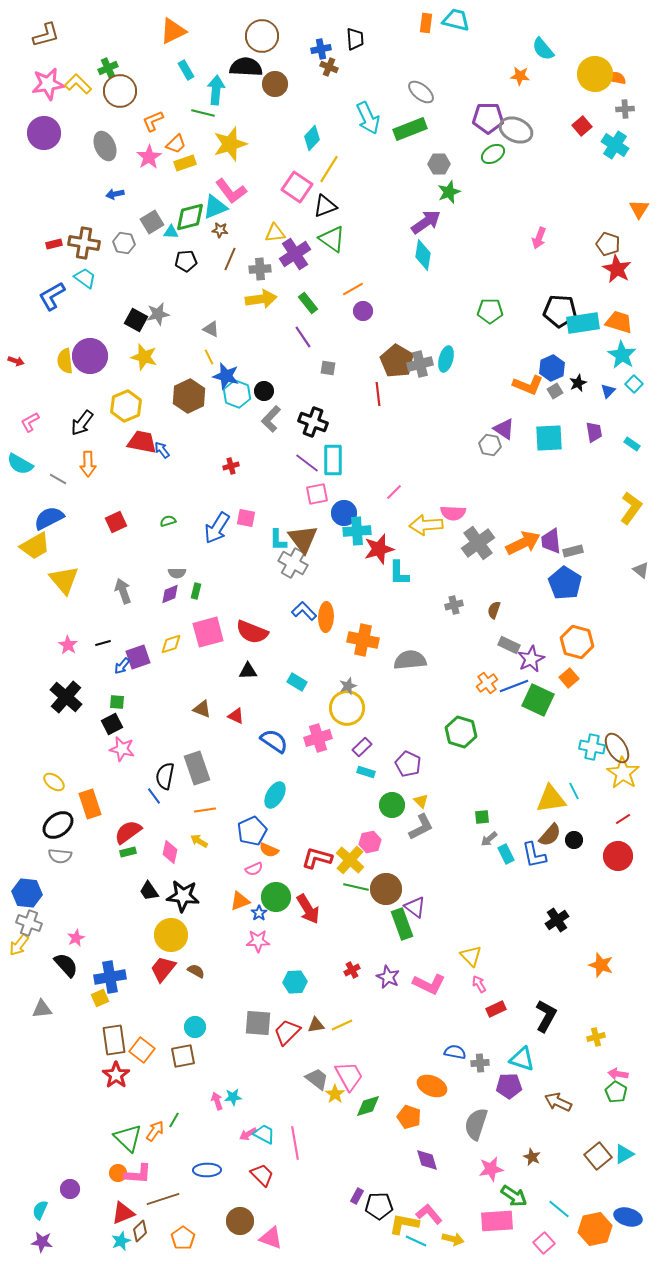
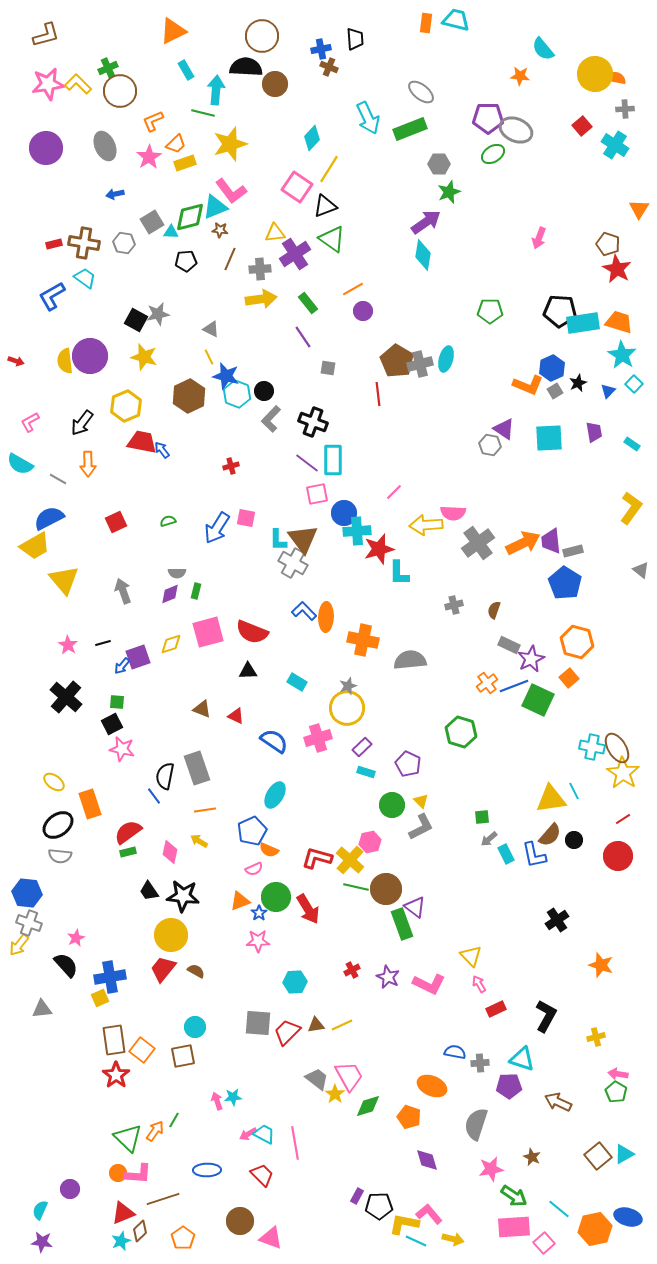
purple circle at (44, 133): moved 2 px right, 15 px down
pink rectangle at (497, 1221): moved 17 px right, 6 px down
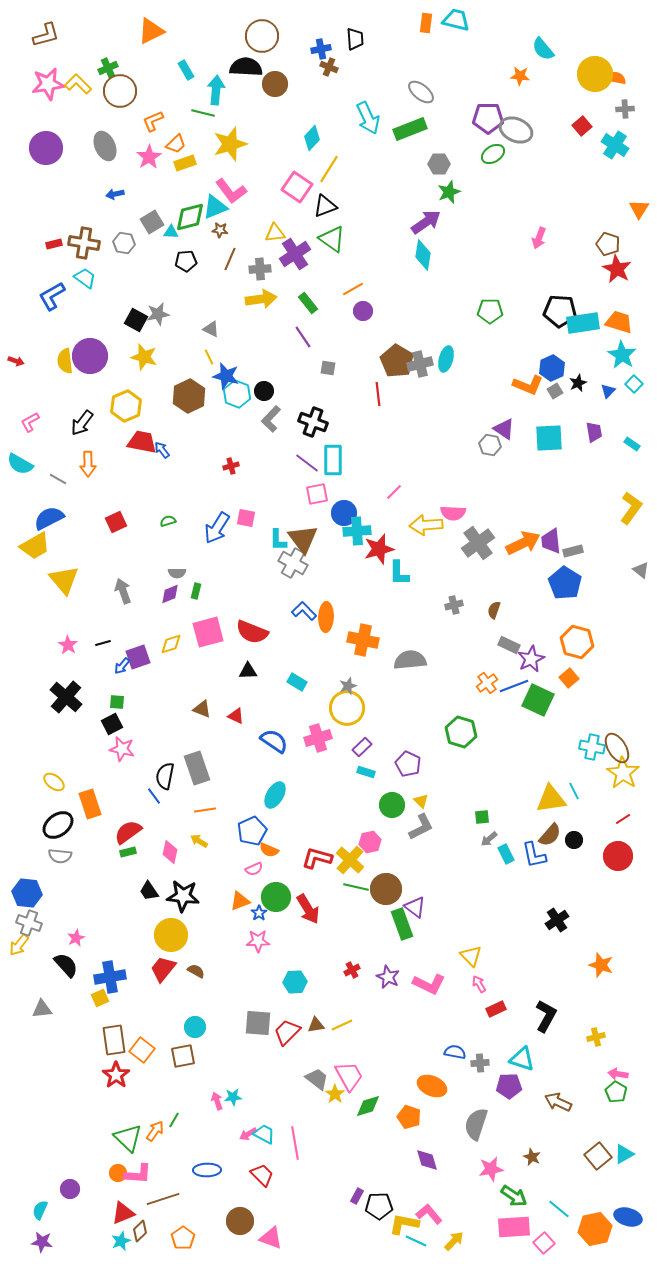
orange triangle at (173, 31): moved 22 px left
yellow arrow at (453, 1239): moved 1 px right, 2 px down; rotated 60 degrees counterclockwise
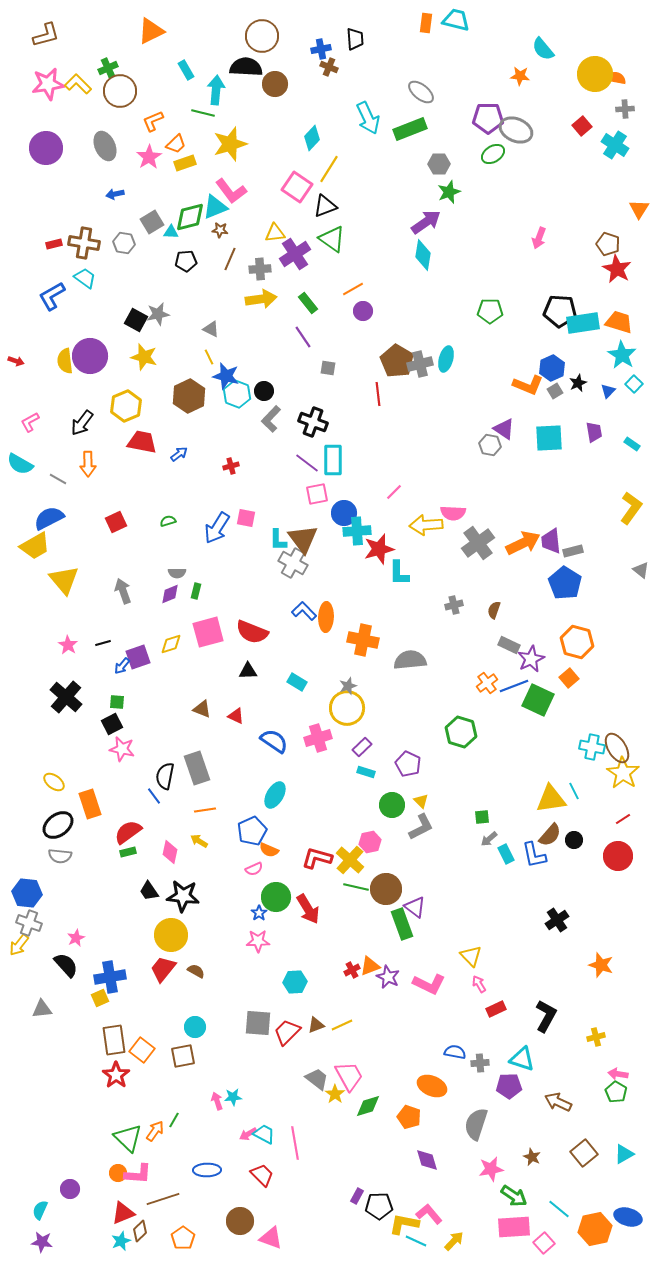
blue arrow at (162, 450): moved 17 px right, 4 px down; rotated 90 degrees clockwise
orange triangle at (240, 901): moved 130 px right, 65 px down
brown triangle at (316, 1025): rotated 12 degrees counterclockwise
brown square at (598, 1156): moved 14 px left, 3 px up
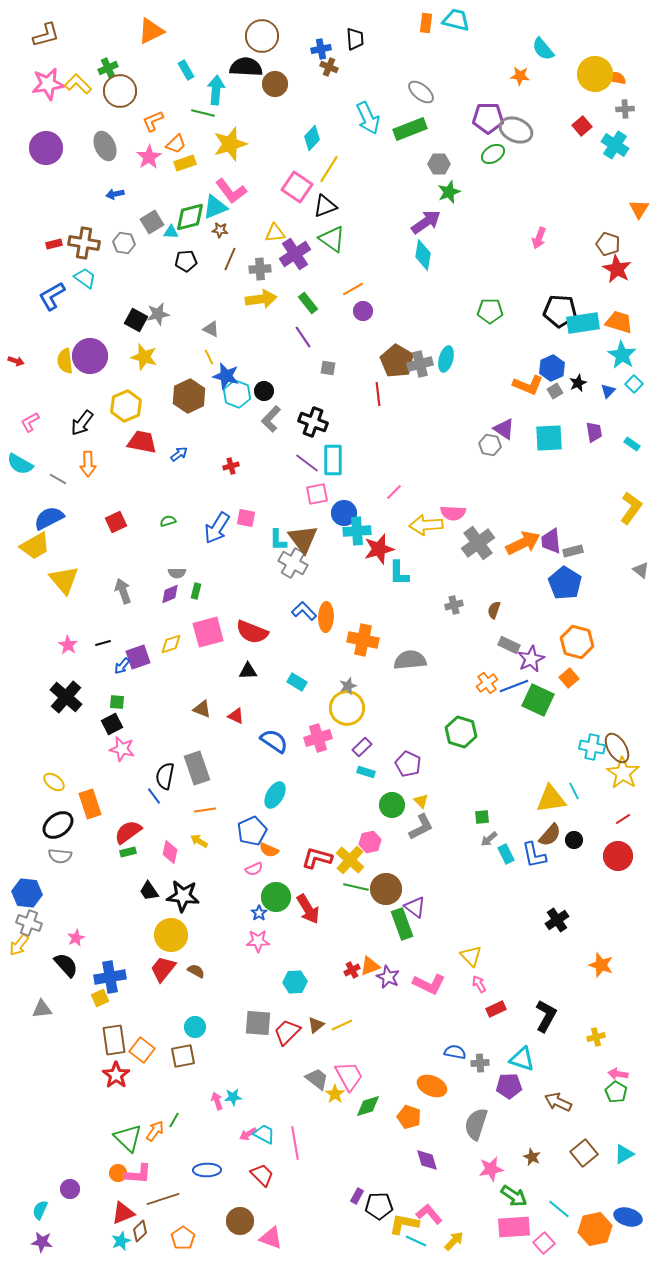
brown triangle at (316, 1025): rotated 18 degrees counterclockwise
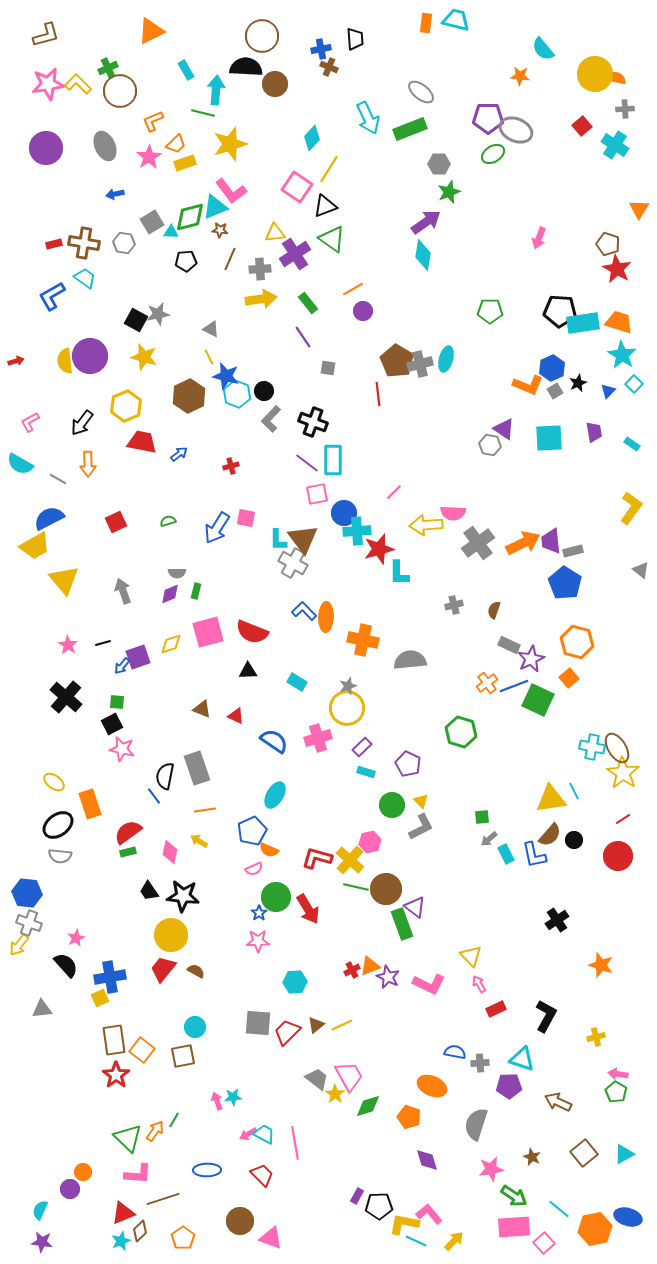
red arrow at (16, 361): rotated 35 degrees counterclockwise
orange circle at (118, 1173): moved 35 px left, 1 px up
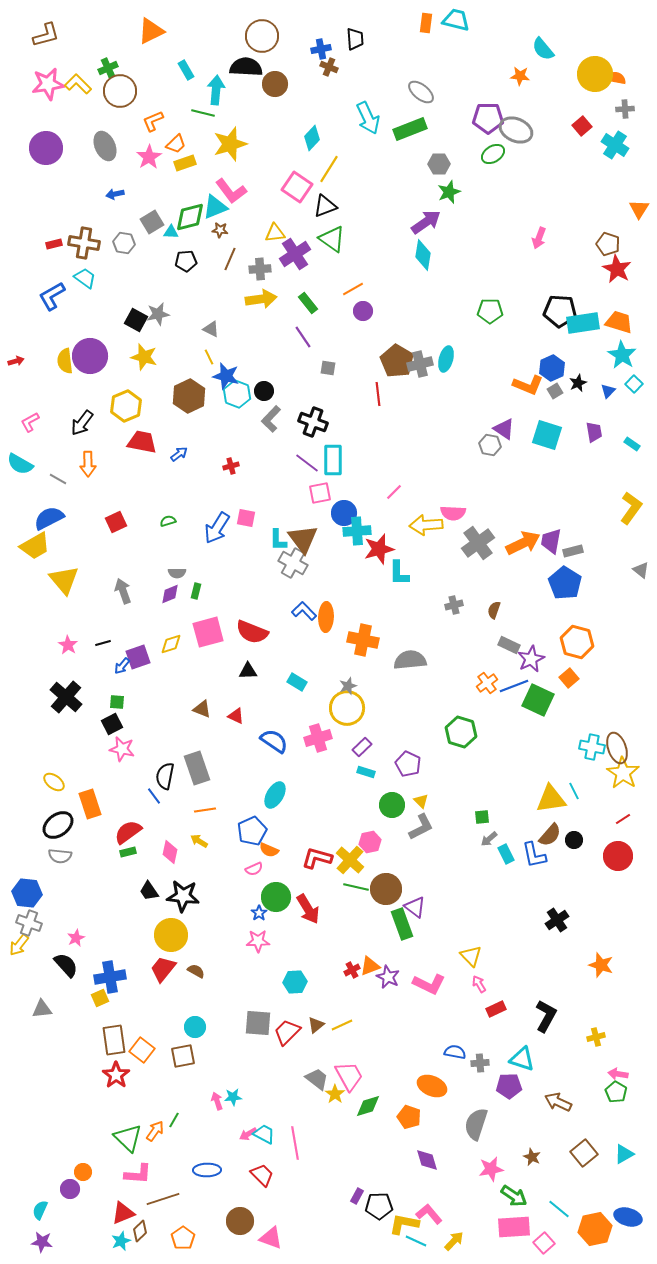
cyan square at (549, 438): moved 2 px left, 3 px up; rotated 20 degrees clockwise
pink square at (317, 494): moved 3 px right, 1 px up
purple trapezoid at (551, 541): rotated 16 degrees clockwise
brown ellipse at (617, 748): rotated 12 degrees clockwise
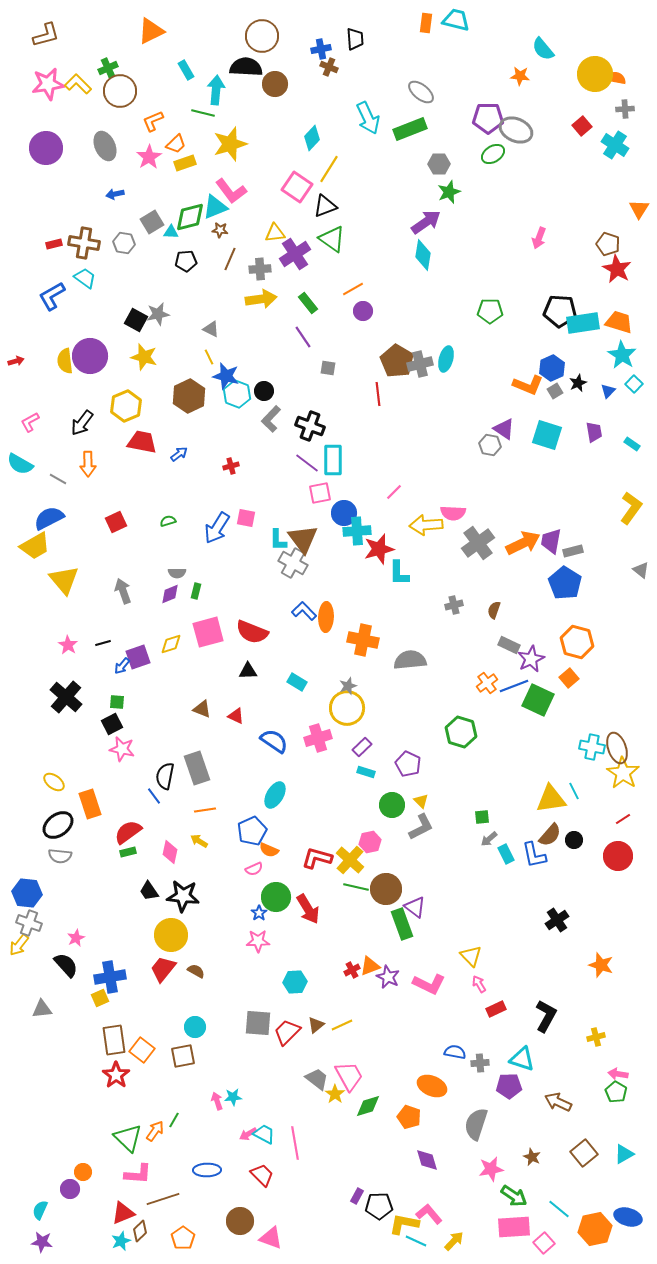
black cross at (313, 422): moved 3 px left, 4 px down
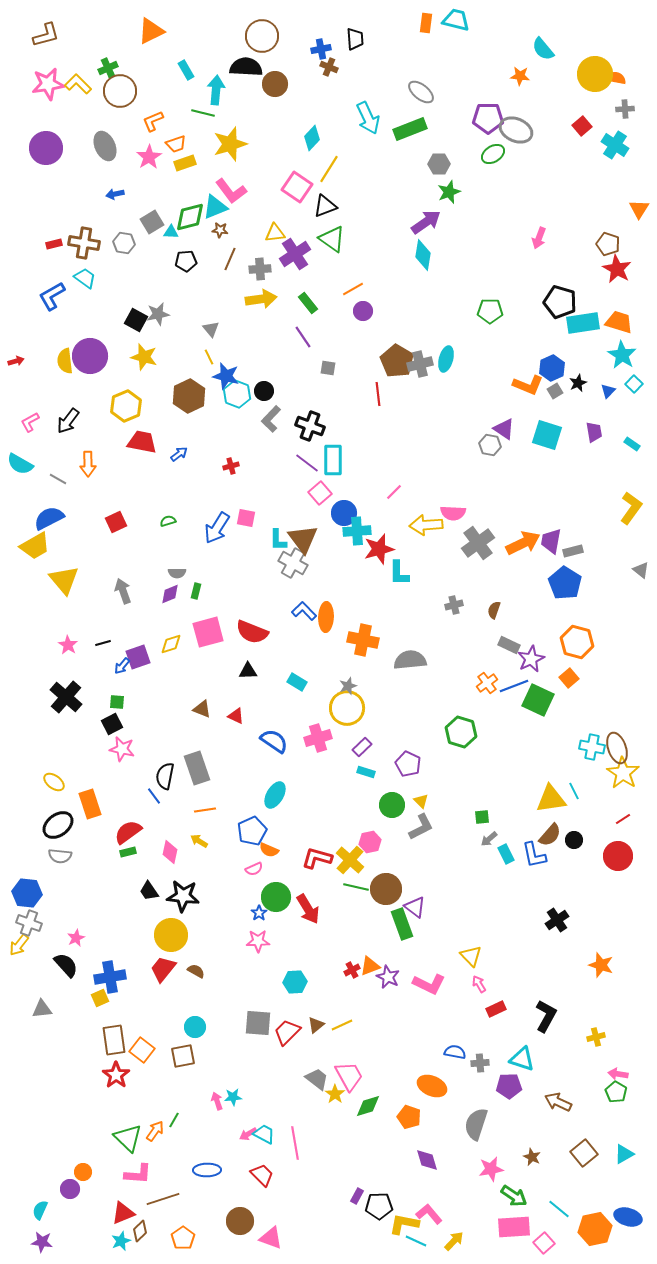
orange trapezoid at (176, 144): rotated 25 degrees clockwise
black pentagon at (560, 311): moved 9 px up; rotated 12 degrees clockwise
gray triangle at (211, 329): rotated 24 degrees clockwise
black arrow at (82, 423): moved 14 px left, 2 px up
pink square at (320, 493): rotated 30 degrees counterclockwise
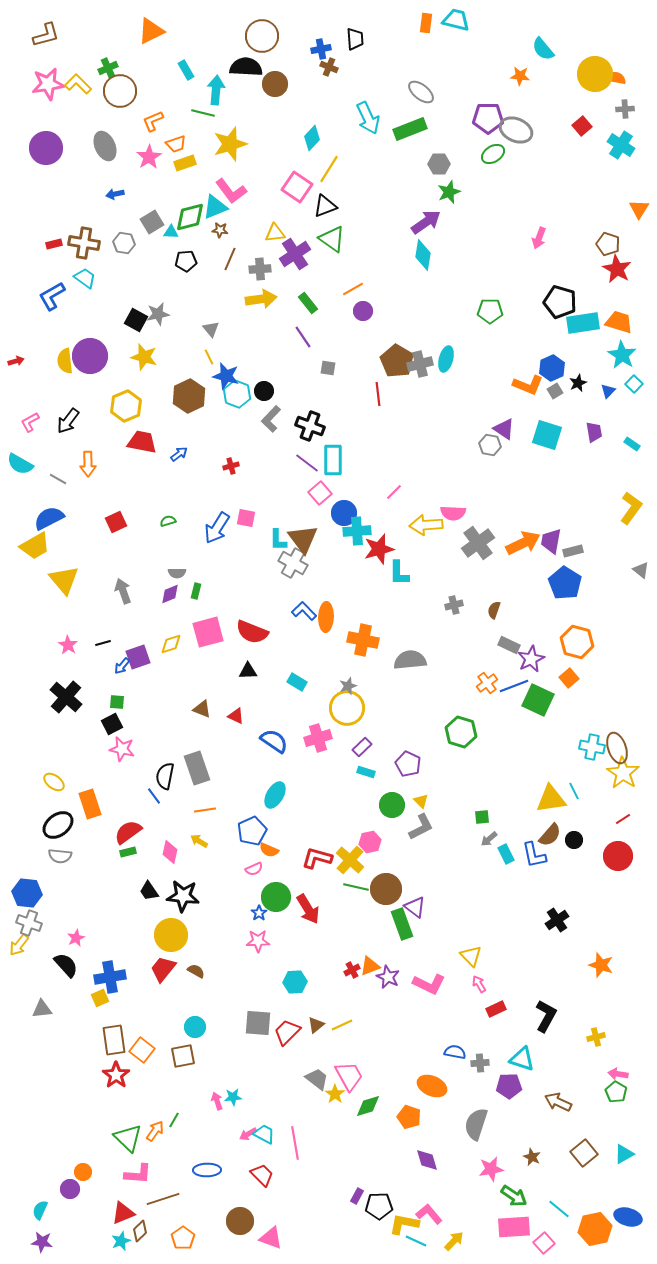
cyan cross at (615, 145): moved 6 px right
